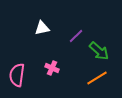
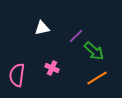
green arrow: moved 5 px left
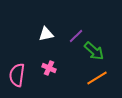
white triangle: moved 4 px right, 6 px down
pink cross: moved 3 px left
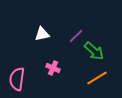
white triangle: moved 4 px left
pink cross: moved 4 px right
pink semicircle: moved 4 px down
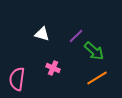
white triangle: rotated 28 degrees clockwise
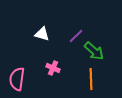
orange line: moved 6 px left, 1 px down; rotated 60 degrees counterclockwise
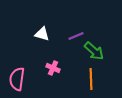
purple line: rotated 21 degrees clockwise
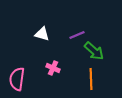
purple line: moved 1 px right, 1 px up
